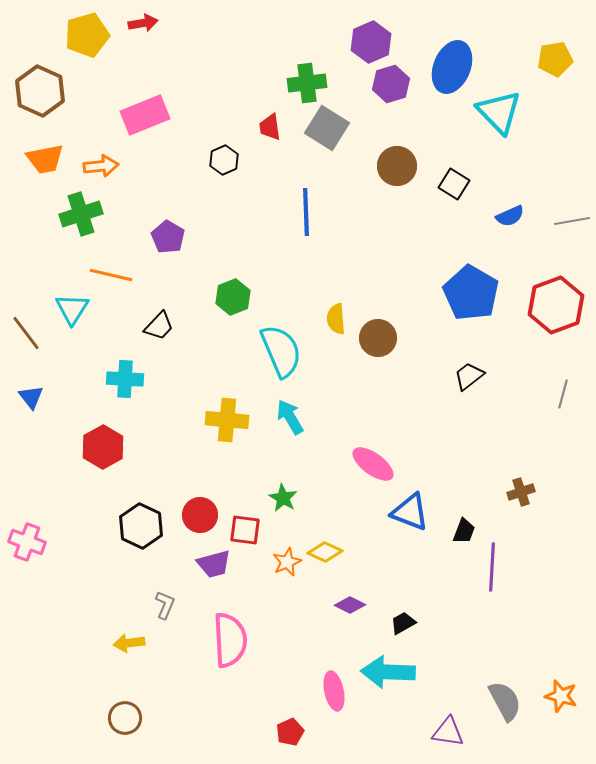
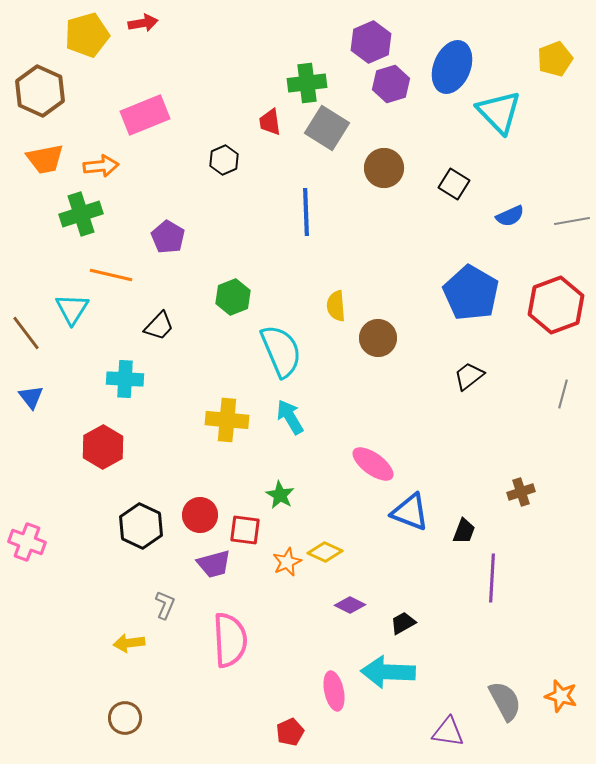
yellow pentagon at (555, 59): rotated 12 degrees counterclockwise
red trapezoid at (270, 127): moved 5 px up
brown circle at (397, 166): moved 13 px left, 2 px down
yellow semicircle at (336, 319): moved 13 px up
green star at (283, 498): moved 3 px left, 3 px up
purple line at (492, 567): moved 11 px down
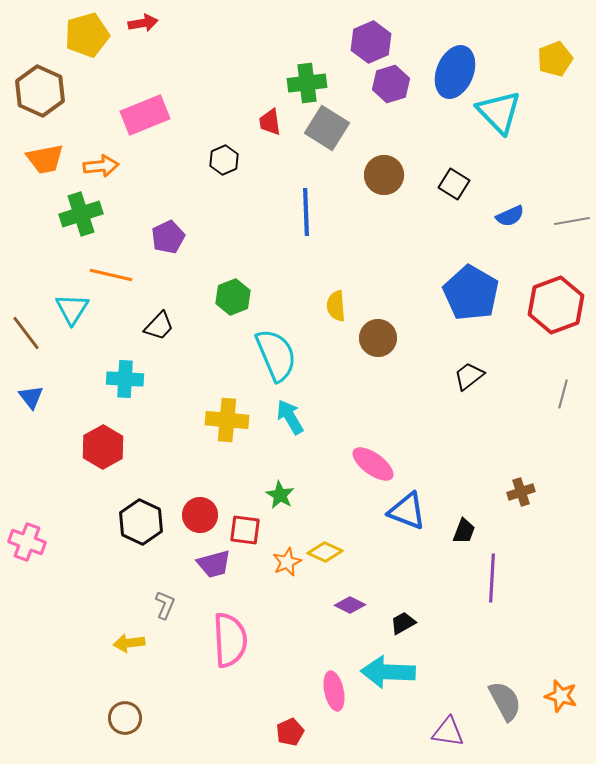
blue ellipse at (452, 67): moved 3 px right, 5 px down
brown circle at (384, 168): moved 7 px down
purple pentagon at (168, 237): rotated 16 degrees clockwise
cyan semicircle at (281, 351): moved 5 px left, 4 px down
blue triangle at (410, 512): moved 3 px left, 1 px up
black hexagon at (141, 526): moved 4 px up
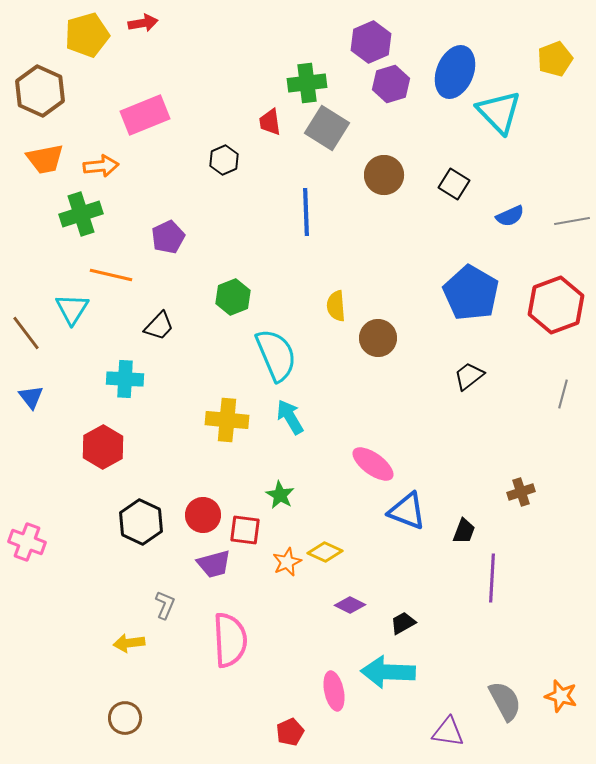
red circle at (200, 515): moved 3 px right
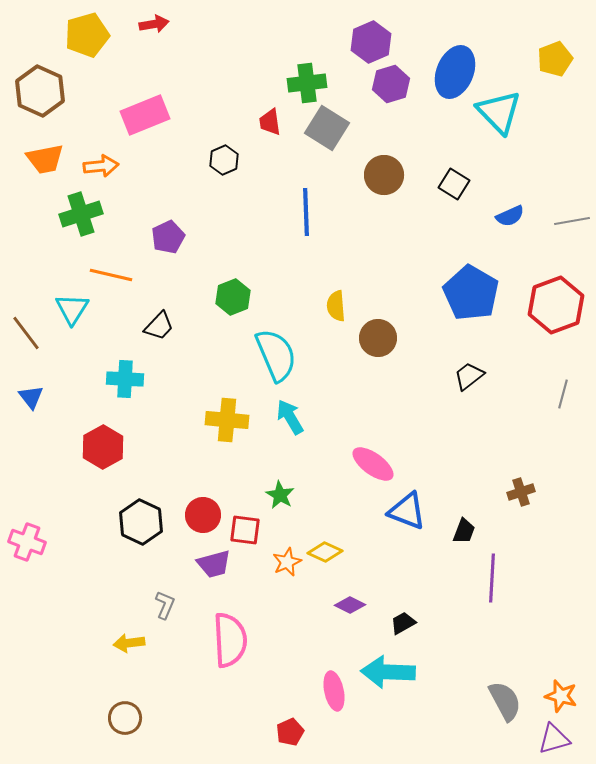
red arrow at (143, 23): moved 11 px right, 1 px down
purple triangle at (448, 732): moved 106 px right, 7 px down; rotated 24 degrees counterclockwise
